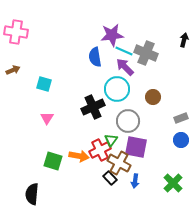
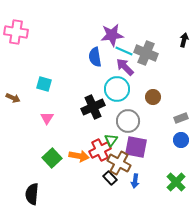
brown arrow: moved 28 px down; rotated 48 degrees clockwise
green square: moved 1 px left, 3 px up; rotated 30 degrees clockwise
green cross: moved 3 px right, 1 px up
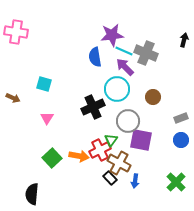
purple square: moved 5 px right, 7 px up
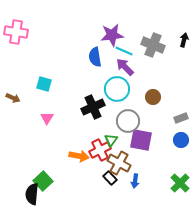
gray cross: moved 7 px right, 8 px up
green square: moved 9 px left, 23 px down
green cross: moved 4 px right, 1 px down
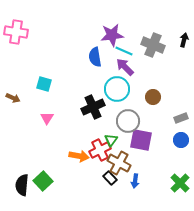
black semicircle: moved 10 px left, 9 px up
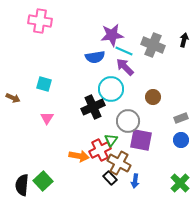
pink cross: moved 24 px right, 11 px up
blue semicircle: rotated 90 degrees counterclockwise
cyan circle: moved 6 px left
